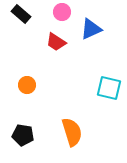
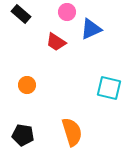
pink circle: moved 5 px right
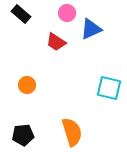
pink circle: moved 1 px down
black pentagon: rotated 15 degrees counterclockwise
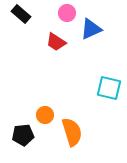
orange circle: moved 18 px right, 30 px down
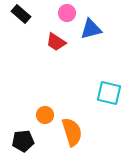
blue triangle: rotated 10 degrees clockwise
cyan square: moved 5 px down
black pentagon: moved 6 px down
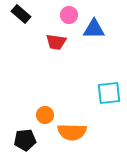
pink circle: moved 2 px right, 2 px down
blue triangle: moved 3 px right; rotated 15 degrees clockwise
red trapezoid: rotated 25 degrees counterclockwise
cyan square: rotated 20 degrees counterclockwise
orange semicircle: rotated 108 degrees clockwise
black pentagon: moved 2 px right, 1 px up
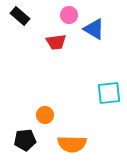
black rectangle: moved 1 px left, 2 px down
blue triangle: rotated 30 degrees clockwise
red trapezoid: rotated 15 degrees counterclockwise
orange semicircle: moved 12 px down
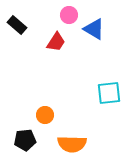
black rectangle: moved 3 px left, 9 px down
red trapezoid: rotated 50 degrees counterclockwise
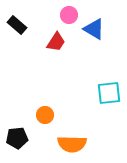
black pentagon: moved 8 px left, 2 px up
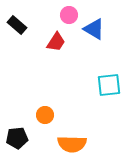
cyan square: moved 8 px up
